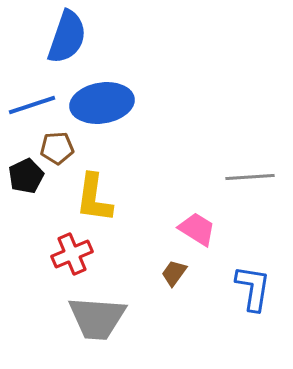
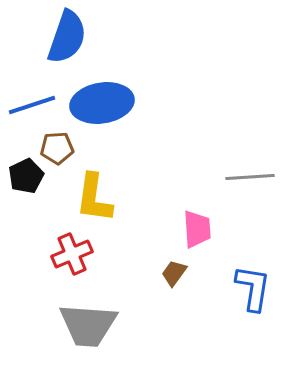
pink trapezoid: rotated 54 degrees clockwise
gray trapezoid: moved 9 px left, 7 px down
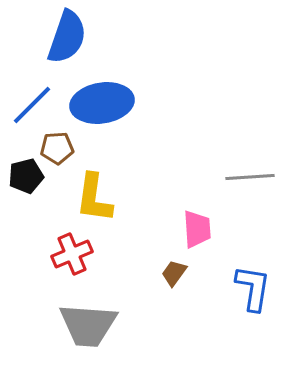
blue line: rotated 27 degrees counterclockwise
black pentagon: rotated 12 degrees clockwise
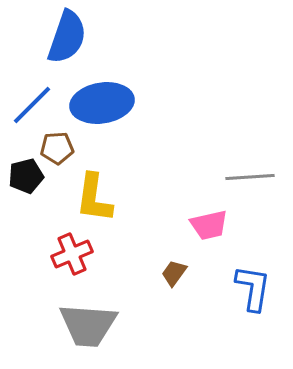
pink trapezoid: moved 12 px right, 4 px up; rotated 81 degrees clockwise
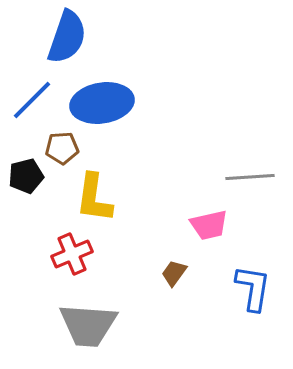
blue line: moved 5 px up
brown pentagon: moved 5 px right
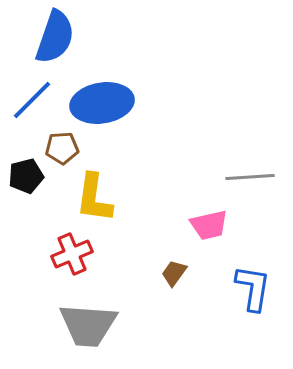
blue semicircle: moved 12 px left
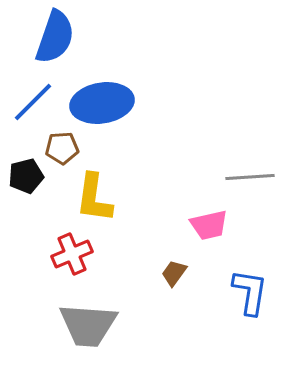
blue line: moved 1 px right, 2 px down
blue L-shape: moved 3 px left, 4 px down
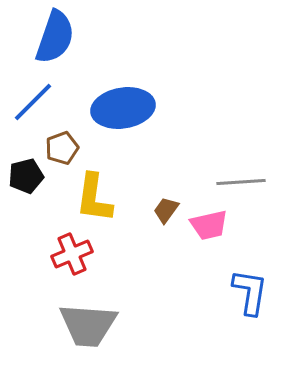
blue ellipse: moved 21 px right, 5 px down
brown pentagon: rotated 16 degrees counterclockwise
gray line: moved 9 px left, 5 px down
brown trapezoid: moved 8 px left, 63 px up
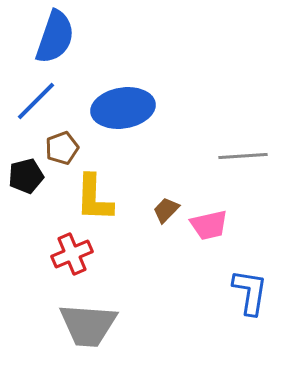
blue line: moved 3 px right, 1 px up
gray line: moved 2 px right, 26 px up
yellow L-shape: rotated 6 degrees counterclockwise
brown trapezoid: rotated 8 degrees clockwise
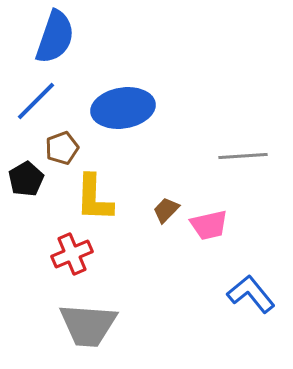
black pentagon: moved 3 px down; rotated 16 degrees counterclockwise
blue L-shape: moved 1 px right, 2 px down; rotated 48 degrees counterclockwise
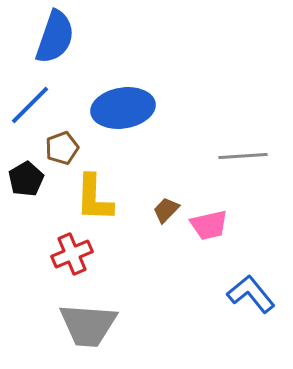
blue line: moved 6 px left, 4 px down
